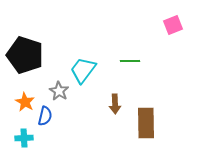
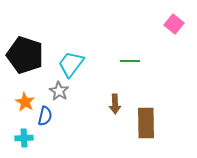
pink square: moved 1 px right, 1 px up; rotated 30 degrees counterclockwise
cyan trapezoid: moved 12 px left, 6 px up
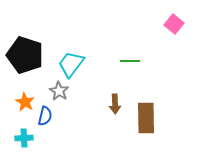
brown rectangle: moved 5 px up
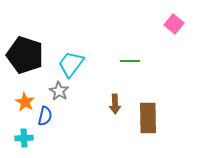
brown rectangle: moved 2 px right
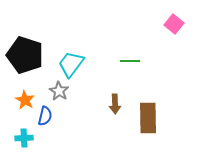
orange star: moved 2 px up
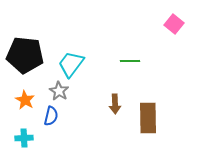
black pentagon: rotated 12 degrees counterclockwise
blue semicircle: moved 6 px right
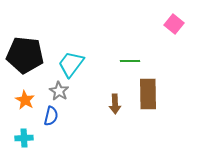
brown rectangle: moved 24 px up
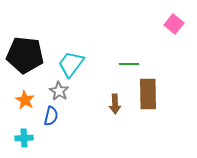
green line: moved 1 px left, 3 px down
